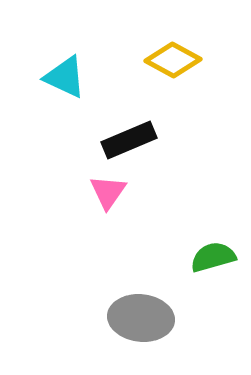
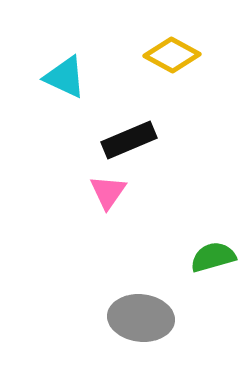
yellow diamond: moved 1 px left, 5 px up
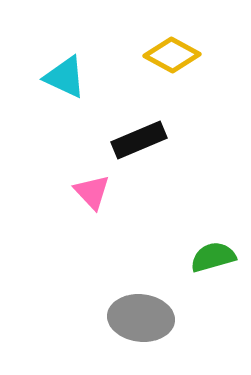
black rectangle: moved 10 px right
pink triangle: moved 16 px left; rotated 18 degrees counterclockwise
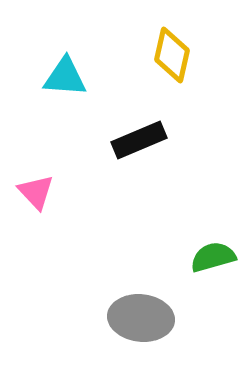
yellow diamond: rotated 74 degrees clockwise
cyan triangle: rotated 21 degrees counterclockwise
pink triangle: moved 56 px left
